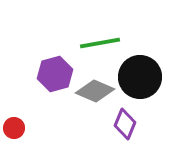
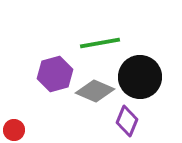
purple diamond: moved 2 px right, 3 px up
red circle: moved 2 px down
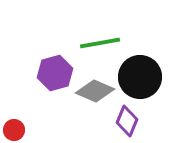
purple hexagon: moved 1 px up
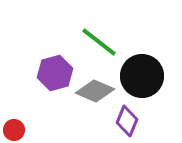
green line: moved 1 px left, 1 px up; rotated 48 degrees clockwise
black circle: moved 2 px right, 1 px up
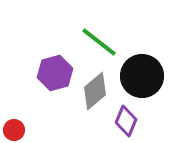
gray diamond: rotated 63 degrees counterclockwise
purple diamond: moved 1 px left
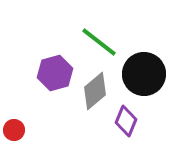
black circle: moved 2 px right, 2 px up
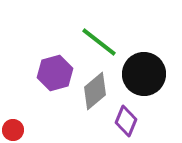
red circle: moved 1 px left
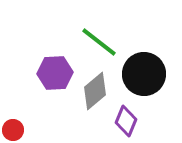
purple hexagon: rotated 12 degrees clockwise
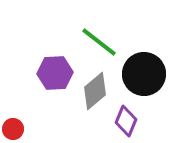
red circle: moved 1 px up
